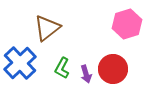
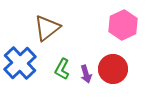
pink hexagon: moved 4 px left, 1 px down; rotated 8 degrees counterclockwise
green L-shape: moved 1 px down
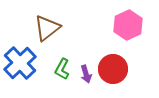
pink hexagon: moved 5 px right
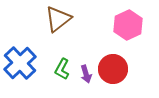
brown triangle: moved 11 px right, 9 px up
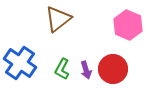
pink hexagon: rotated 12 degrees counterclockwise
blue cross: rotated 12 degrees counterclockwise
purple arrow: moved 4 px up
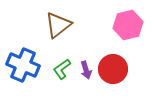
brown triangle: moved 6 px down
pink hexagon: rotated 24 degrees clockwise
blue cross: moved 3 px right, 2 px down; rotated 12 degrees counterclockwise
green L-shape: rotated 25 degrees clockwise
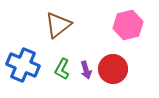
green L-shape: rotated 25 degrees counterclockwise
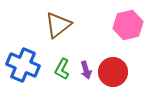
red circle: moved 3 px down
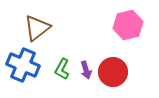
brown triangle: moved 21 px left, 3 px down
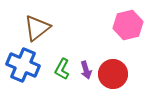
red circle: moved 2 px down
